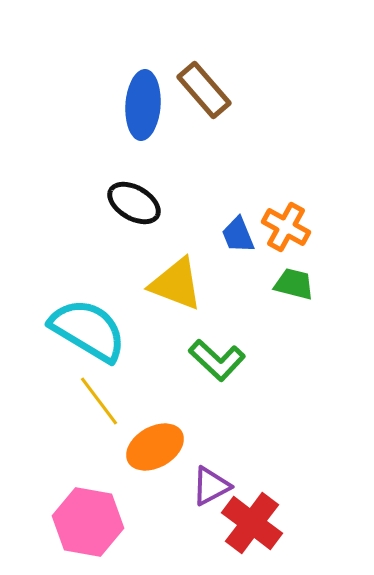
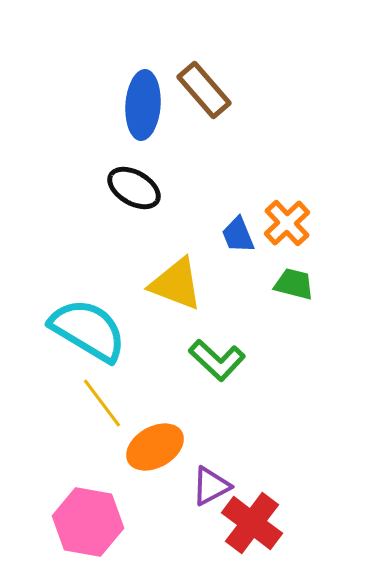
black ellipse: moved 15 px up
orange cross: moved 1 px right, 4 px up; rotated 18 degrees clockwise
yellow line: moved 3 px right, 2 px down
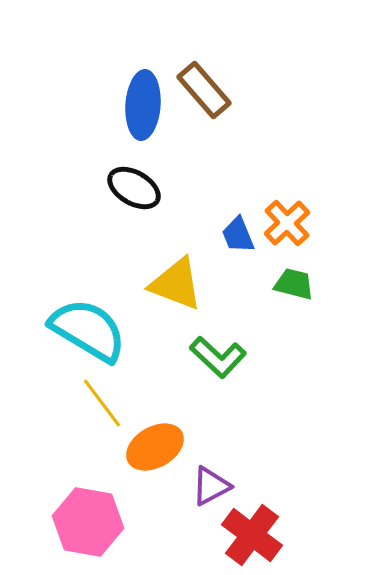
green L-shape: moved 1 px right, 3 px up
red cross: moved 12 px down
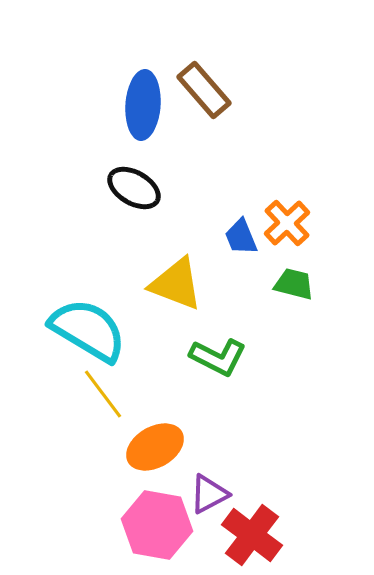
blue trapezoid: moved 3 px right, 2 px down
green L-shape: rotated 16 degrees counterclockwise
yellow line: moved 1 px right, 9 px up
purple triangle: moved 2 px left, 8 px down
pink hexagon: moved 69 px right, 3 px down
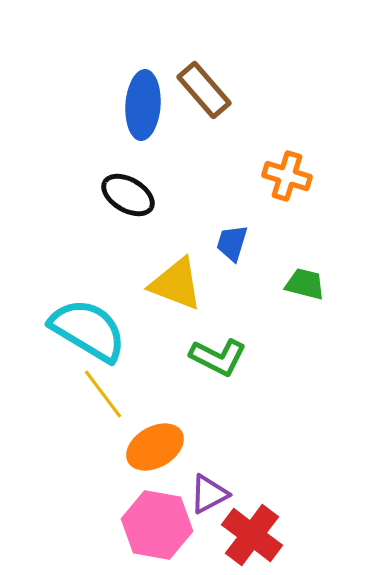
black ellipse: moved 6 px left, 7 px down
orange cross: moved 47 px up; rotated 30 degrees counterclockwise
blue trapezoid: moved 9 px left, 6 px down; rotated 39 degrees clockwise
green trapezoid: moved 11 px right
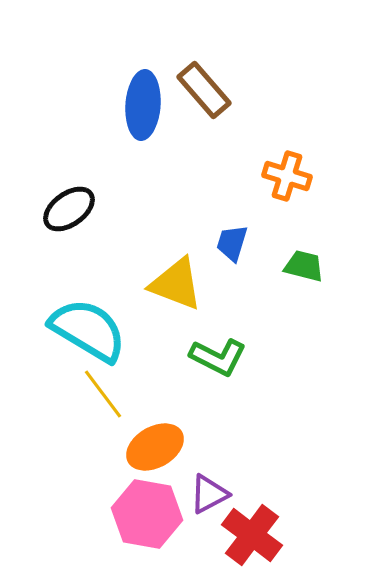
black ellipse: moved 59 px left, 14 px down; rotated 66 degrees counterclockwise
green trapezoid: moved 1 px left, 18 px up
pink hexagon: moved 10 px left, 11 px up
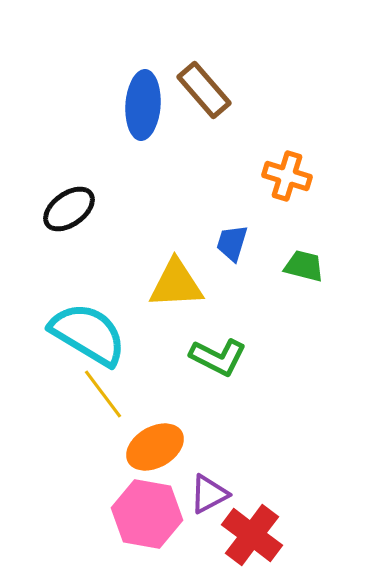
yellow triangle: rotated 24 degrees counterclockwise
cyan semicircle: moved 4 px down
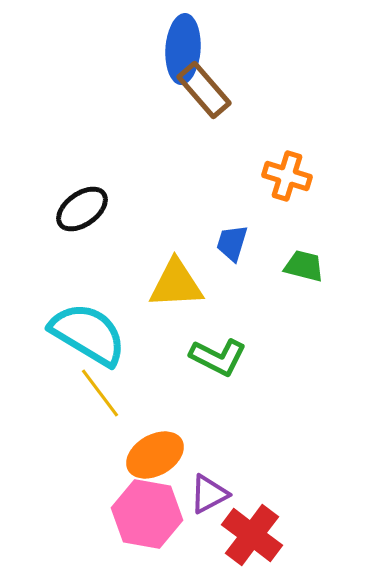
blue ellipse: moved 40 px right, 56 px up
black ellipse: moved 13 px right
yellow line: moved 3 px left, 1 px up
orange ellipse: moved 8 px down
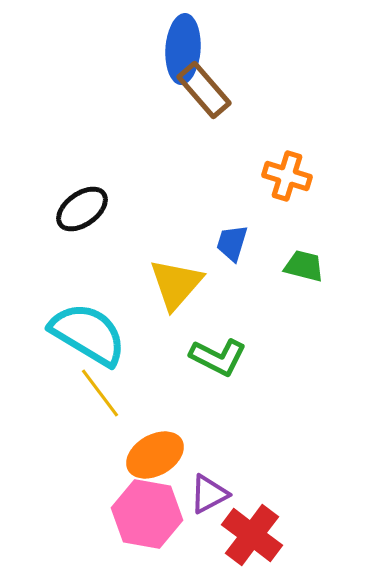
yellow triangle: rotated 46 degrees counterclockwise
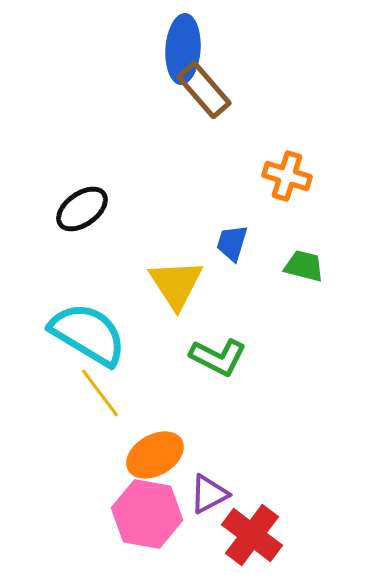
yellow triangle: rotated 14 degrees counterclockwise
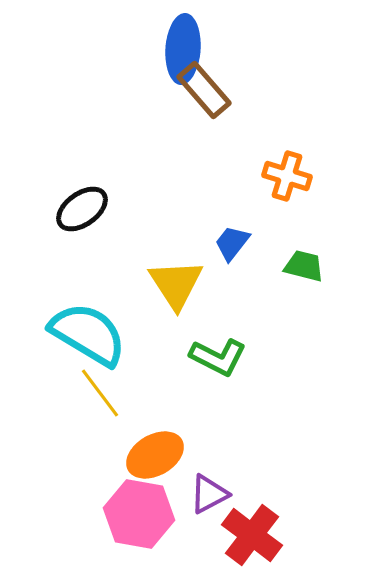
blue trapezoid: rotated 21 degrees clockwise
pink hexagon: moved 8 px left
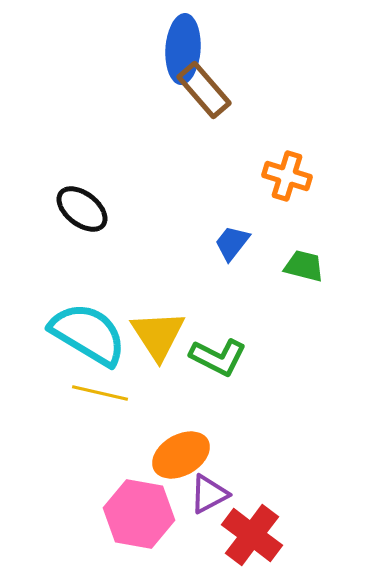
black ellipse: rotated 74 degrees clockwise
yellow triangle: moved 18 px left, 51 px down
yellow line: rotated 40 degrees counterclockwise
orange ellipse: moved 26 px right
